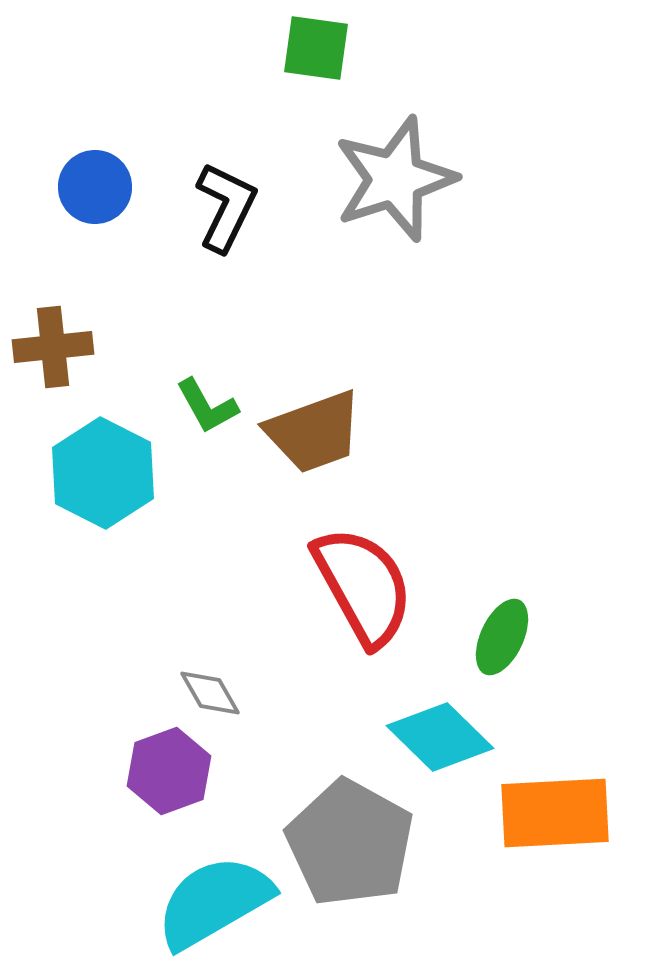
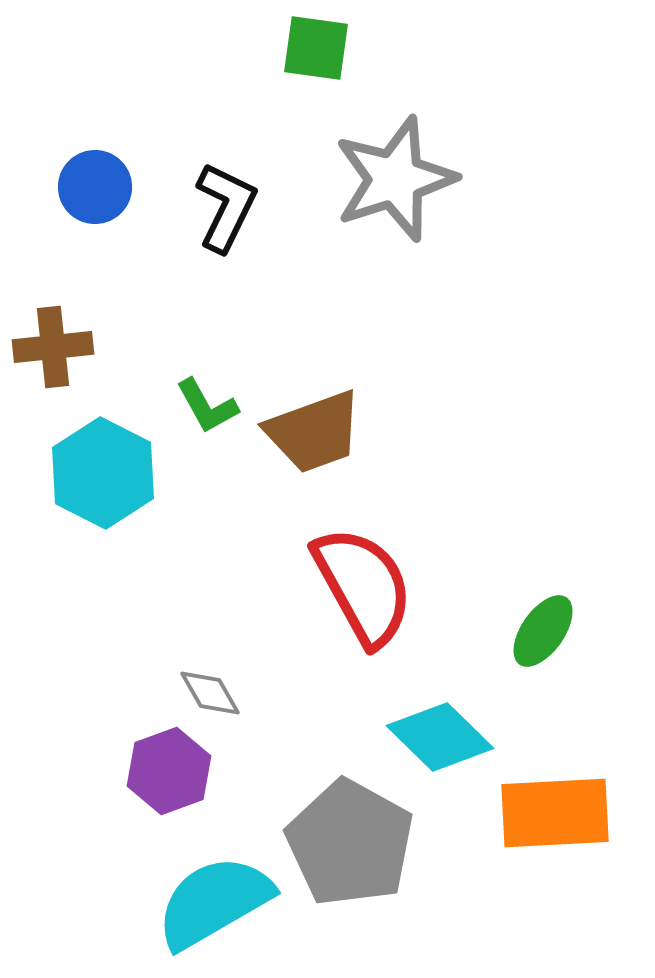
green ellipse: moved 41 px right, 6 px up; rotated 10 degrees clockwise
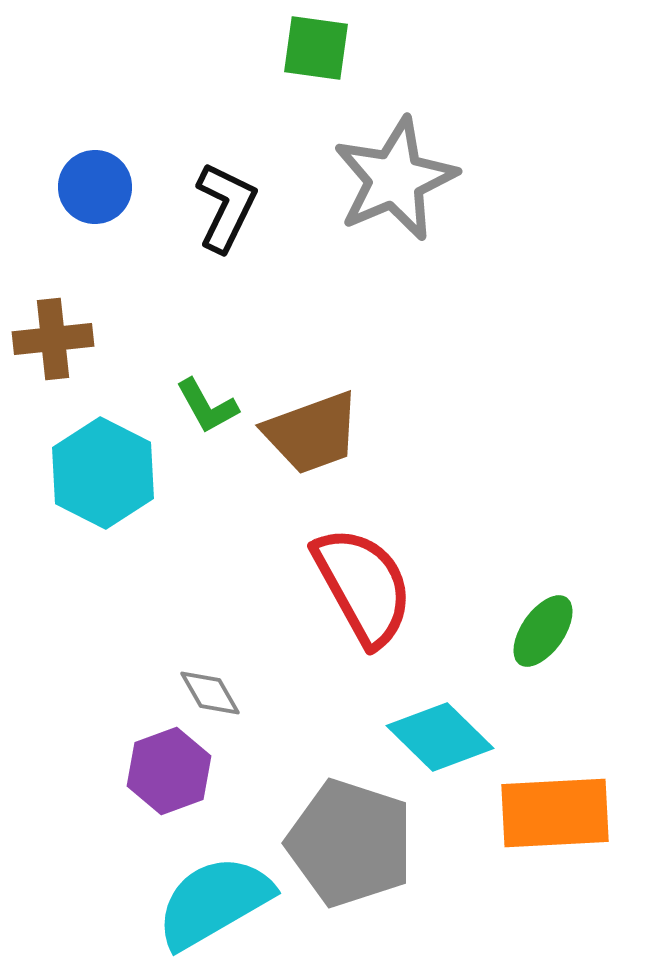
gray star: rotated 5 degrees counterclockwise
brown cross: moved 8 px up
brown trapezoid: moved 2 px left, 1 px down
gray pentagon: rotated 11 degrees counterclockwise
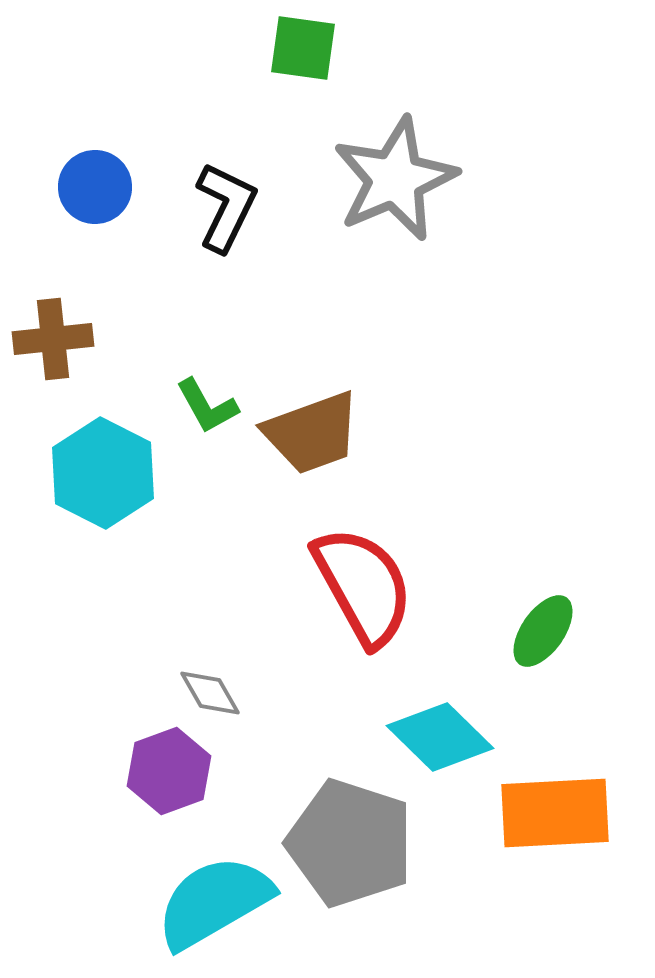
green square: moved 13 px left
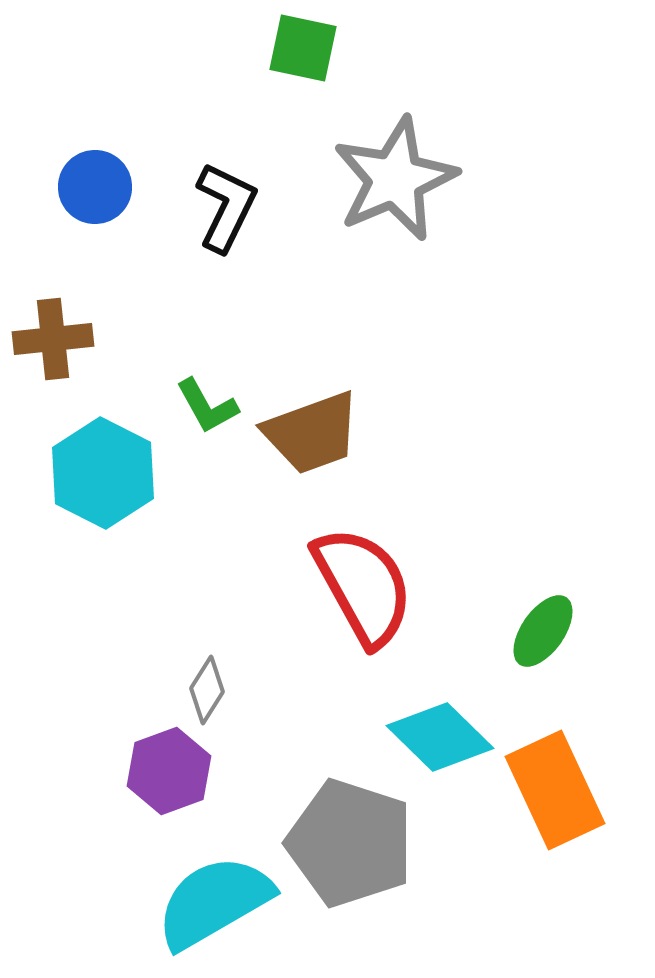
green square: rotated 4 degrees clockwise
gray diamond: moved 3 px left, 3 px up; rotated 62 degrees clockwise
orange rectangle: moved 23 px up; rotated 68 degrees clockwise
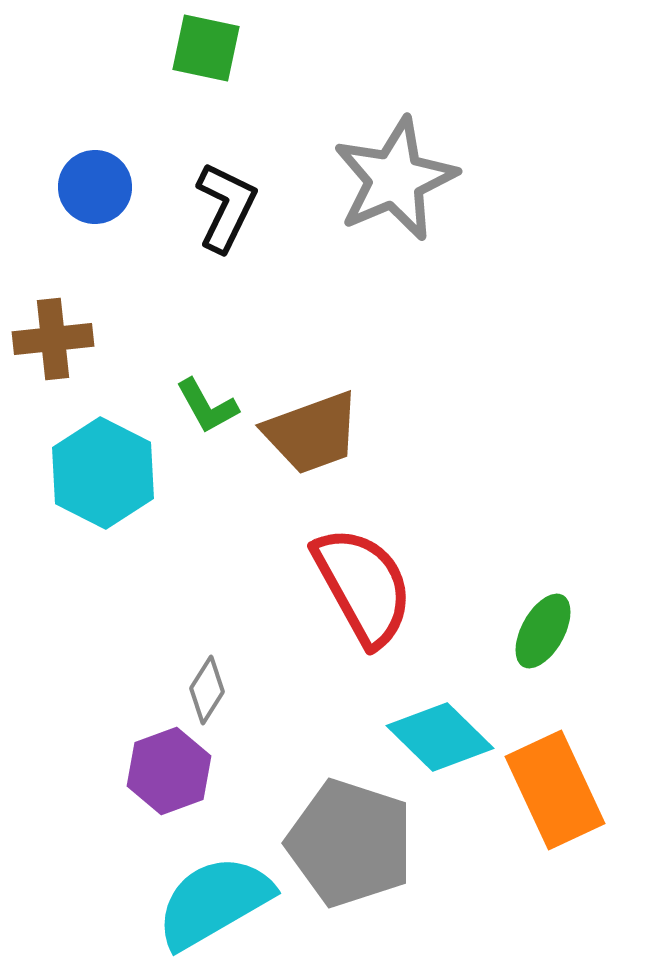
green square: moved 97 px left
green ellipse: rotated 6 degrees counterclockwise
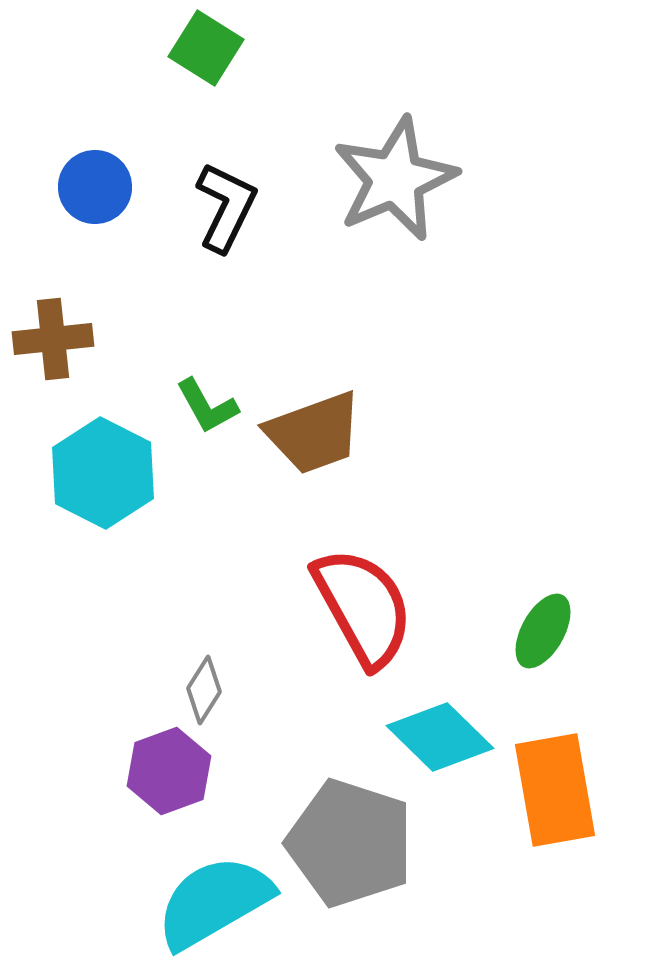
green square: rotated 20 degrees clockwise
brown trapezoid: moved 2 px right
red semicircle: moved 21 px down
gray diamond: moved 3 px left
orange rectangle: rotated 15 degrees clockwise
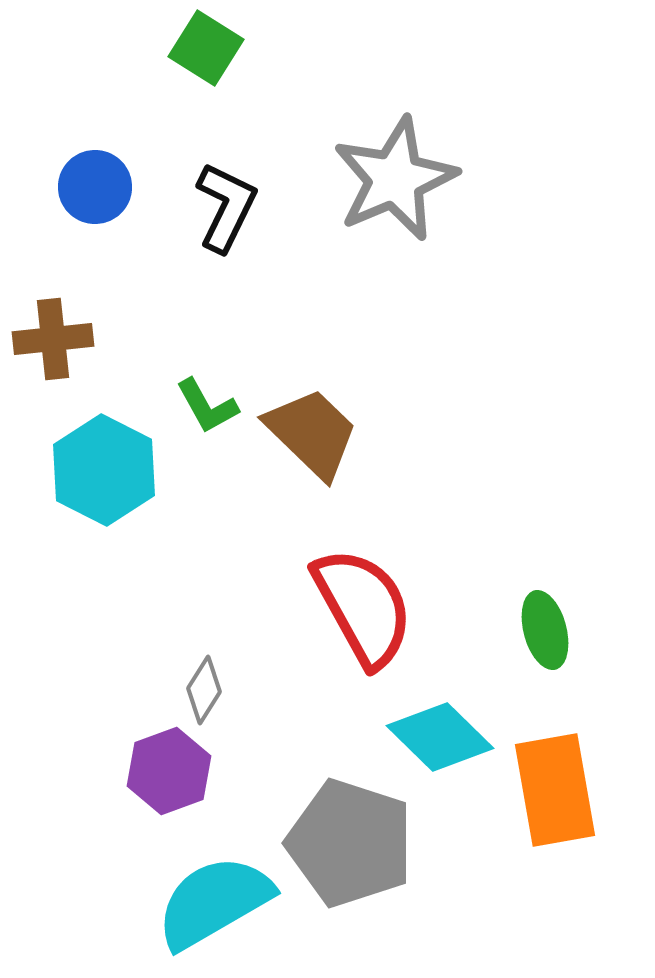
brown trapezoid: moved 2 px left; rotated 116 degrees counterclockwise
cyan hexagon: moved 1 px right, 3 px up
green ellipse: moved 2 px right, 1 px up; rotated 44 degrees counterclockwise
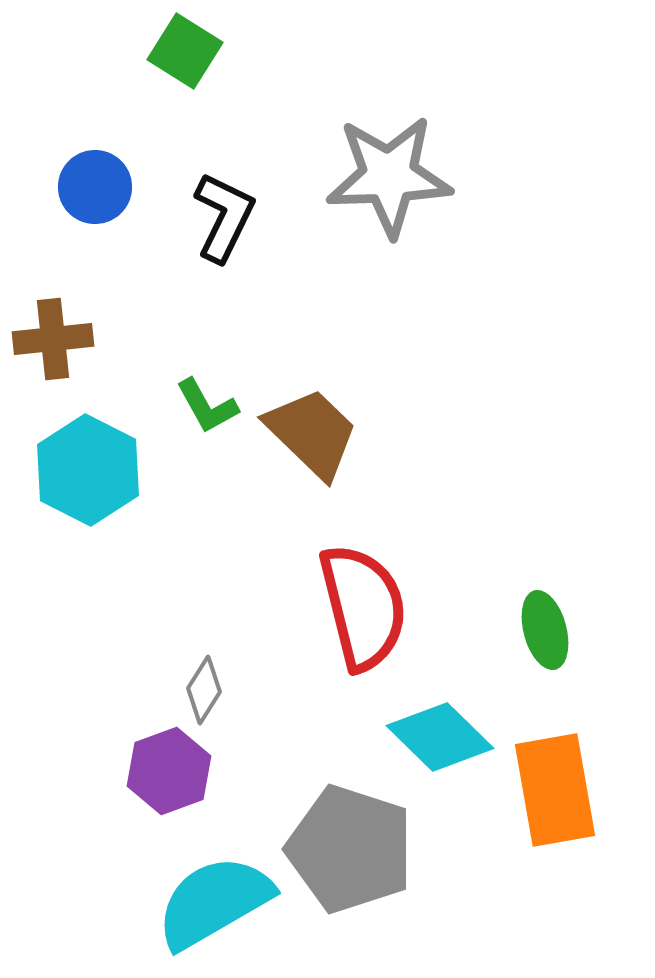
green square: moved 21 px left, 3 px down
gray star: moved 6 px left, 3 px up; rotated 21 degrees clockwise
black L-shape: moved 2 px left, 10 px down
cyan hexagon: moved 16 px left
red semicircle: rotated 15 degrees clockwise
gray pentagon: moved 6 px down
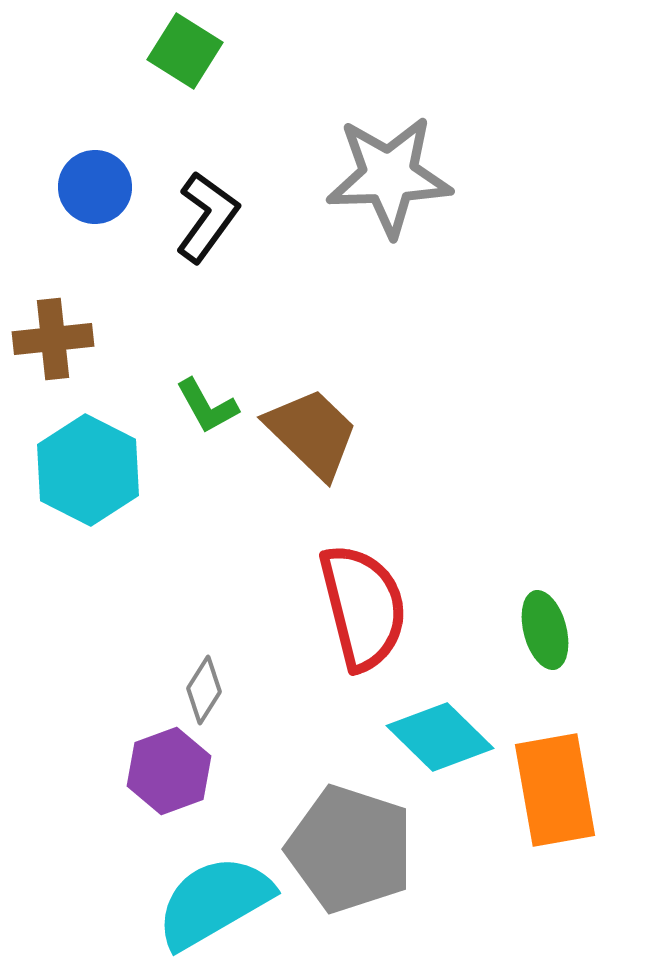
black L-shape: moved 17 px left; rotated 10 degrees clockwise
